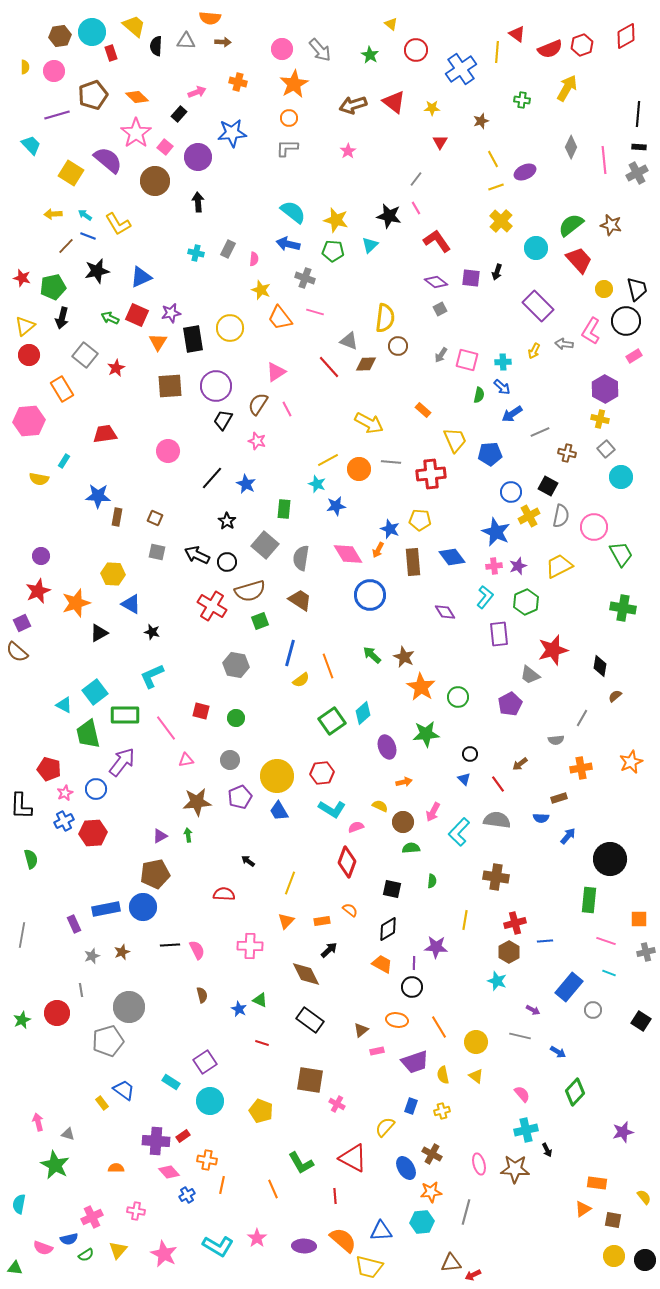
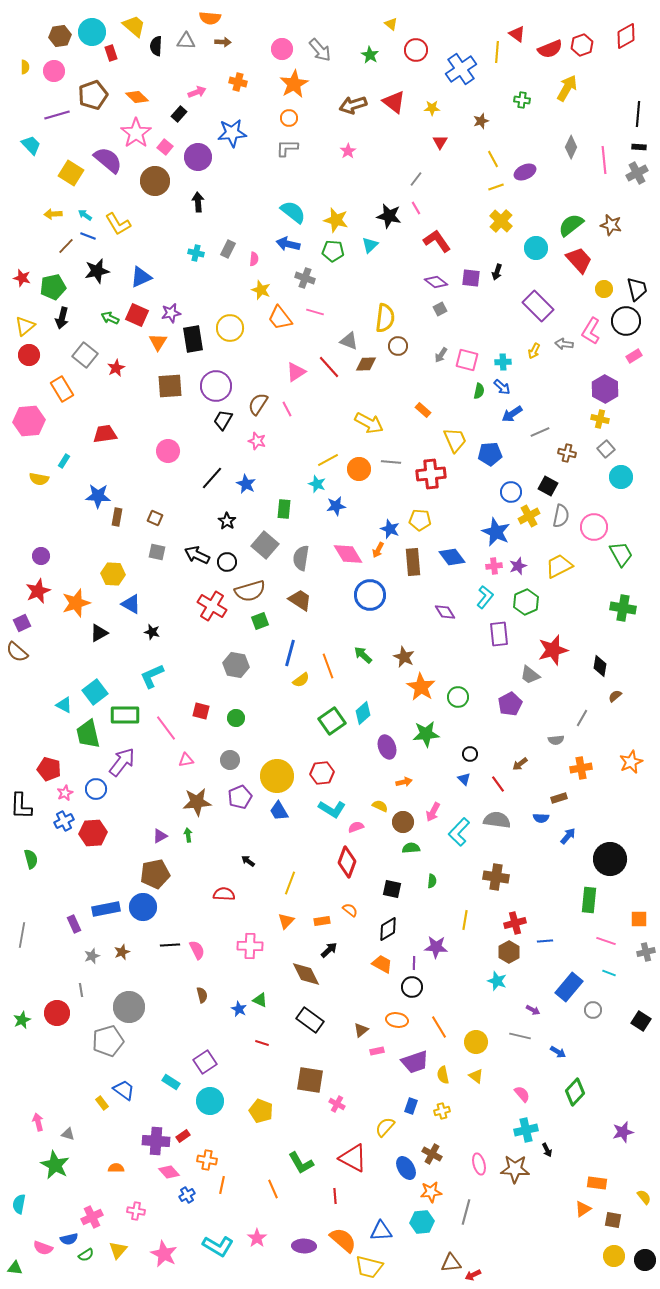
pink triangle at (276, 372): moved 20 px right
green semicircle at (479, 395): moved 4 px up
green arrow at (372, 655): moved 9 px left
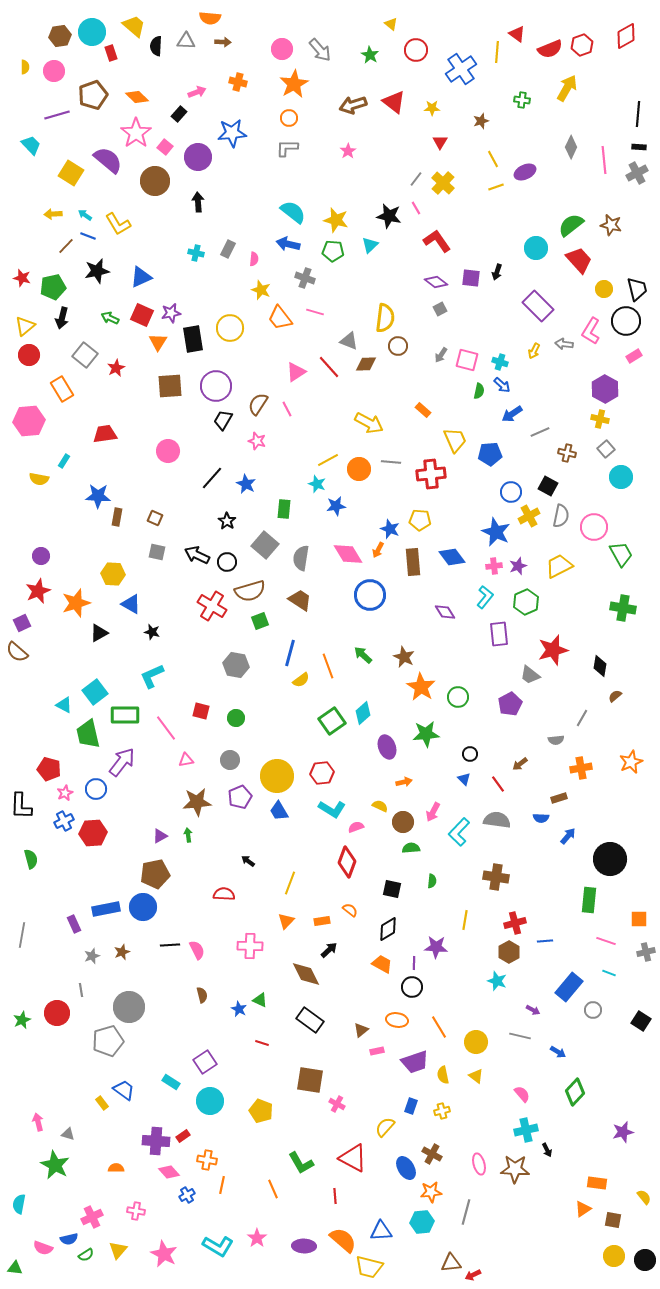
yellow cross at (501, 221): moved 58 px left, 38 px up
red square at (137, 315): moved 5 px right
cyan cross at (503, 362): moved 3 px left; rotated 21 degrees clockwise
blue arrow at (502, 387): moved 2 px up
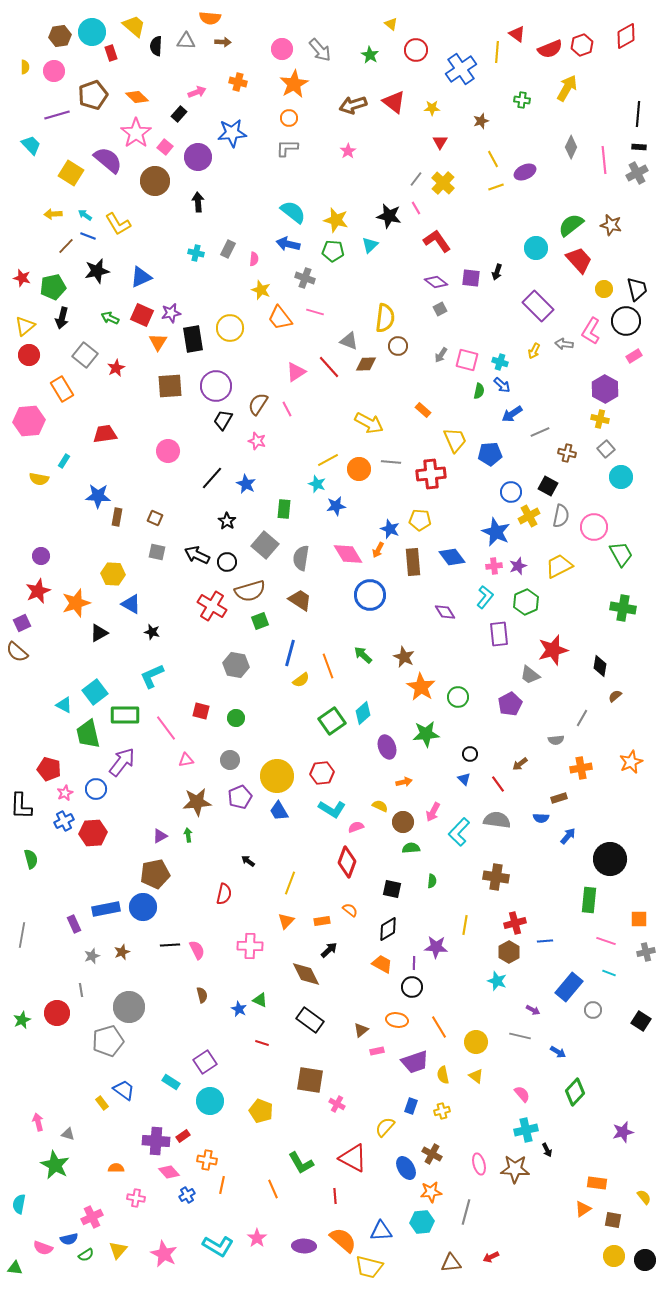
red semicircle at (224, 894): rotated 100 degrees clockwise
yellow line at (465, 920): moved 5 px down
pink cross at (136, 1211): moved 13 px up
red arrow at (473, 1275): moved 18 px right, 18 px up
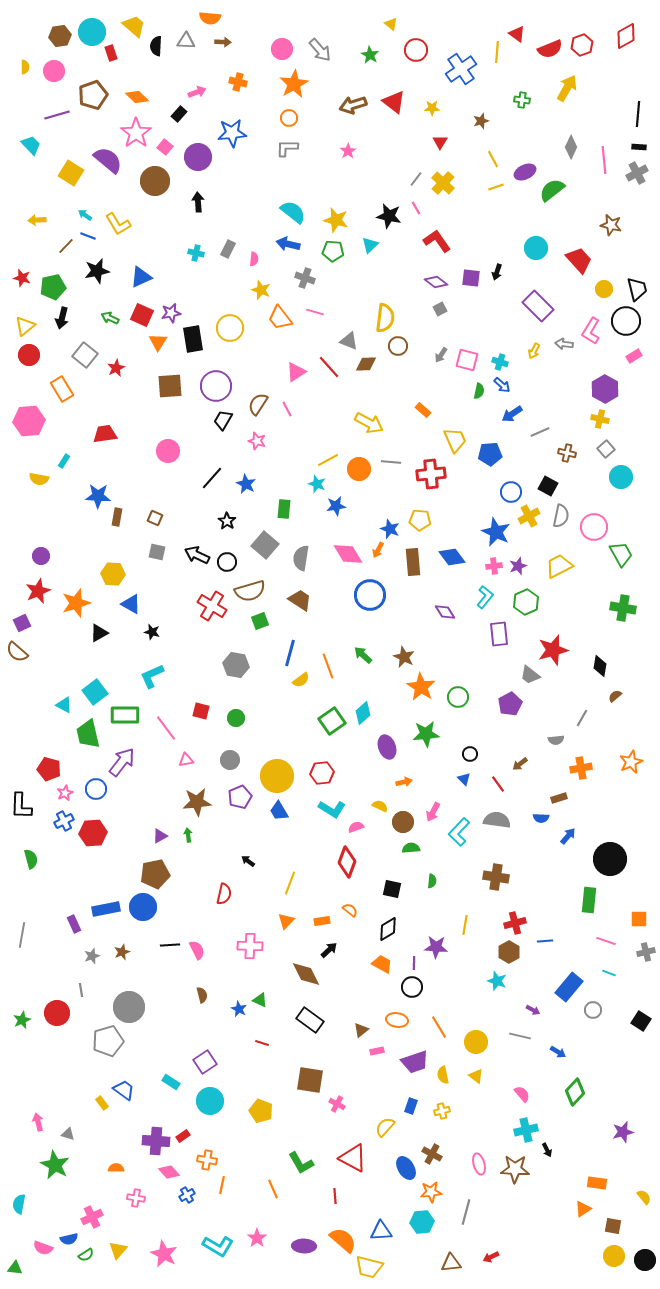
yellow arrow at (53, 214): moved 16 px left, 6 px down
green semicircle at (571, 225): moved 19 px left, 35 px up
brown square at (613, 1220): moved 6 px down
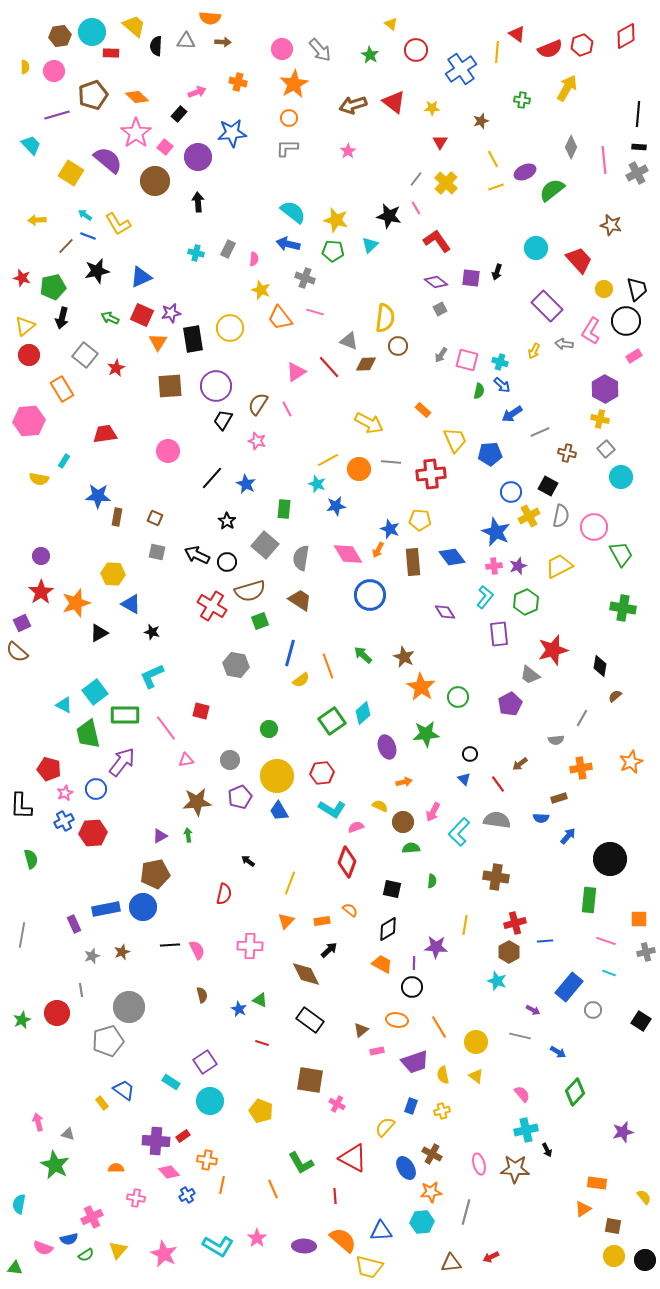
red rectangle at (111, 53): rotated 70 degrees counterclockwise
yellow cross at (443, 183): moved 3 px right
purple rectangle at (538, 306): moved 9 px right
red star at (38, 591): moved 3 px right, 1 px down; rotated 10 degrees counterclockwise
green circle at (236, 718): moved 33 px right, 11 px down
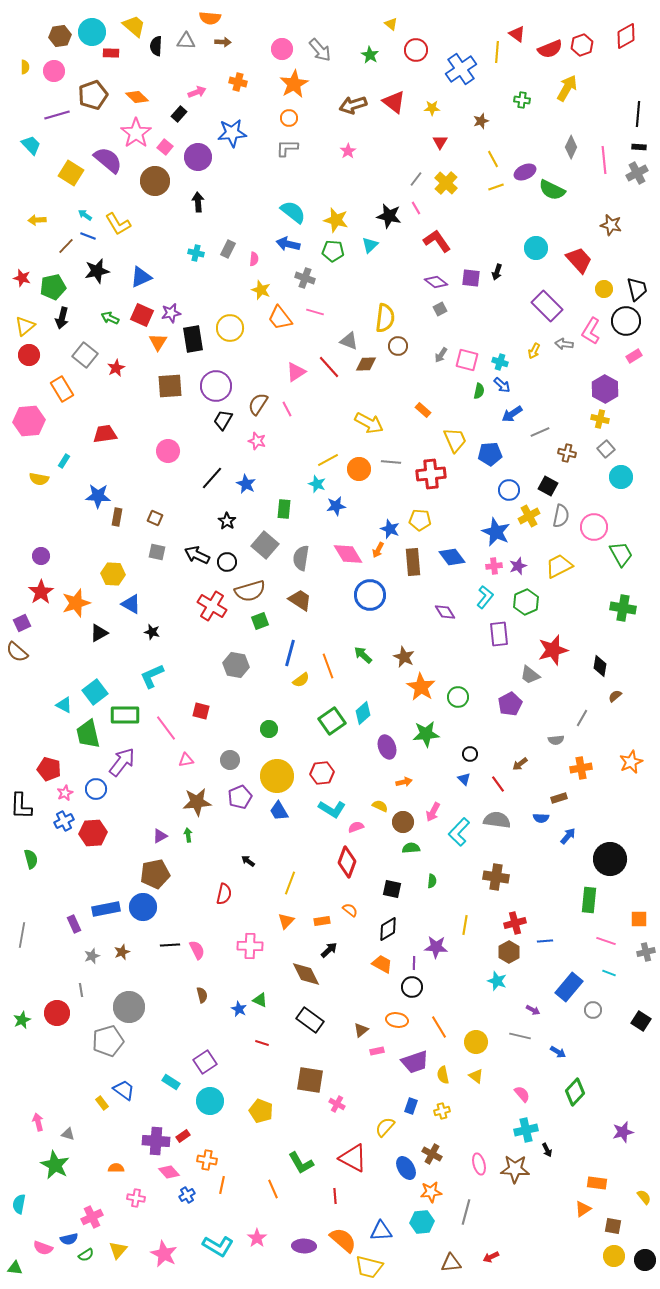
green semicircle at (552, 190): rotated 116 degrees counterclockwise
blue circle at (511, 492): moved 2 px left, 2 px up
